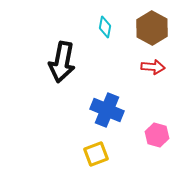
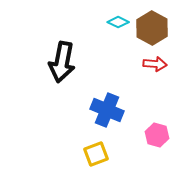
cyan diamond: moved 13 px right, 5 px up; rotated 75 degrees counterclockwise
red arrow: moved 2 px right, 3 px up
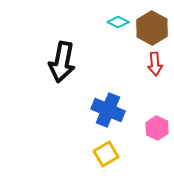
red arrow: rotated 80 degrees clockwise
blue cross: moved 1 px right
pink hexagon: moved 7 px up; rotated 10 degrees clockwise
yellow square: moved 10 px right; rotated 10 degrees counterclockwise
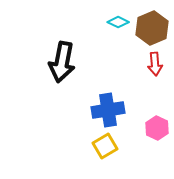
brown hexagon: rotated 8 degrees clockwise
blue cross: rotated 32 degrees counterclockwise
yellow square: moved 1 px left, 8 px up
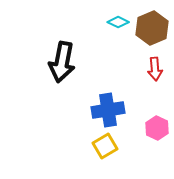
red arrow: moved 5 px down
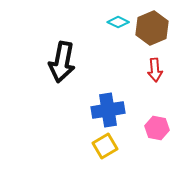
red arrow: moved 1 px down
pink hexagon: rotated 15 degrees counterclockwise
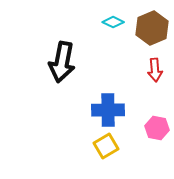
cyan diamond: moved 5 px left
blue cross: rotated 8 degrees clockwise
yellow square: moved 1 px right
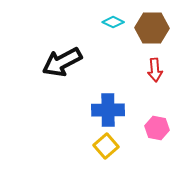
brown hexagon: rotated 24 degrees clockwise
black arrow: rotated 51 degrees clockwise
yellow square: rotated 10 degrees counterclockwise
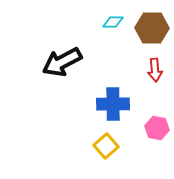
cyan diamond: rotated 25 degrees counterclockwise
blue cross: moved 5 px right, 6 px up
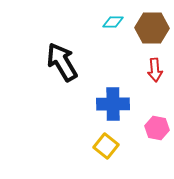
black arrow: rotated 87 degrees clockwise
yellow square: rotated 10 degrees counterclockwise
